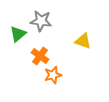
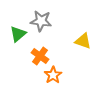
orange star: rotated 18 degrees counterclockwise
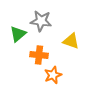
yellow triangle: moved 12 px left
orange cross: moved 1 px left, 1 px up; rotated 30 degrees counterclockwise
orange star: rotated 12 degrees clockwise
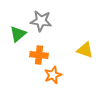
yellow triangle: moved 14 px right, 9 px down
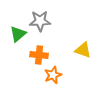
gray star: moved 1 px left; rotated 10 degrees counterclockwise
yellow triangle: moved 2 px left
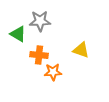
green triangle: rotated 48 degrees counterclockwise
yellow triangle: moved 2 px left
orange star: moved 3 px up; rotated 18 degrees clockwise
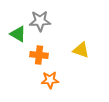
orange star: moved 3 px left, 8 px down
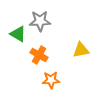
yellow triangle: rotated 30 degrees counterclockwise
orange cross: rotated 24 degrees clockwise
orange star: moved 1 px right
